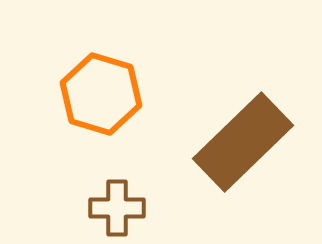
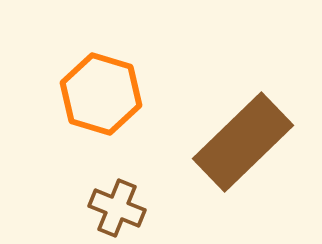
brown cross: rotated 22 degrees clockwise
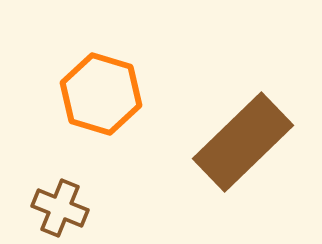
brown cross: moved 57 px left
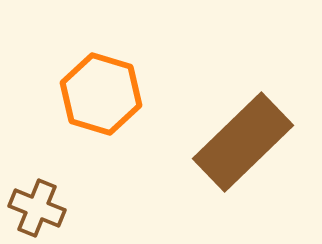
brown cross: moved 23 px left
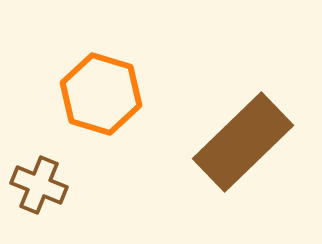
brown cross: moved 2 px right, 23 px up
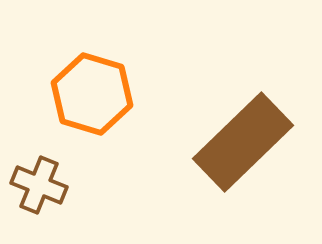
orange hexagon: moved 9 px left
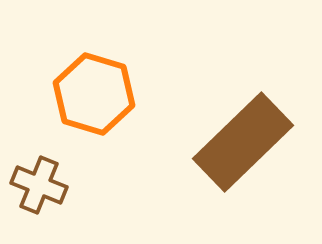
orange hexagon: moved 2 px right
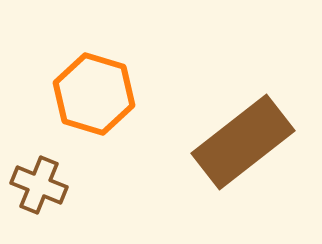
brown rectangle: rotated 6 degrees clockwise
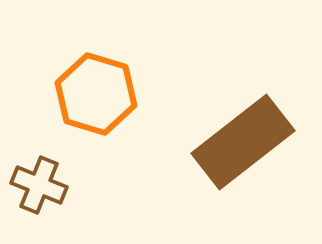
orange hexagon: moved 2 px right
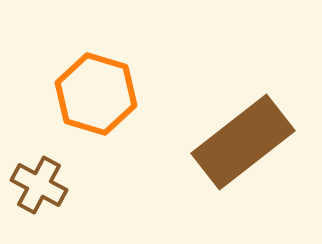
brown cross: rotated 6 degrees clockwise
